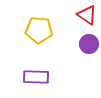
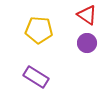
purple circle: moved 2 px left, 1 px up
purple rectangle: rotated 30 degrees clockwise
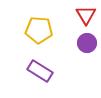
red triangle: moved 1 px left; rotated 25 degrees clockwise
purple rectangle: moved 4 px right, 6 px up
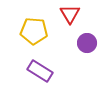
red triangle: moved 16 px left, 1 px up
yellow pentagon: moved 5 px left, 1 px down
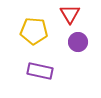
purple circle: moved 9 px left, 1 px up
purple rectangle: rotated 20 degrees counterclockwise
